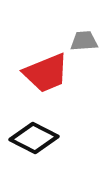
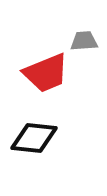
black diamond: rotated 21 degrees counterclockwise
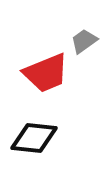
gray trapezoid: rotated 32 degrees counterclockwise
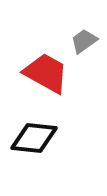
red trapezoid: rotated 129 degrees counterclockwise
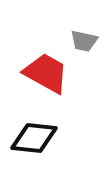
gray trapezoid: rotated 132 degrees counterclockwise
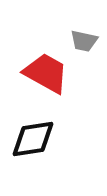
black diamond: moved 1 px left, 1 px down; rotated 15 degrees counterclockwise
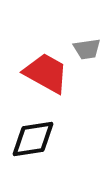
gray trapezoid: moved 3 px right, 8 px down; rotated 20 degrees counterclockwise
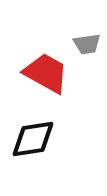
gray trapezoid: moved 5 px up
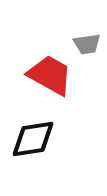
red trapezoid: moved 4 px right, 2 px down
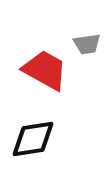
red trapezoid: moved 5 px left, 5 px up
